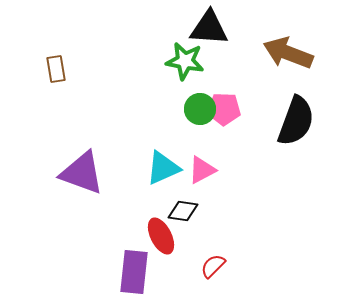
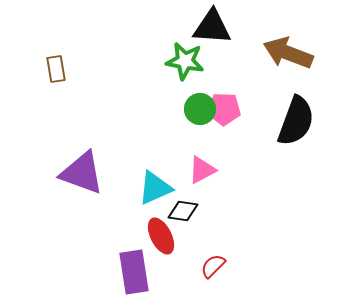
black triangle: moved 3 px right, 1 px up
cyan triangle: moved 8 px left, 20 px down
purple rectangle: rotated 15 degrees counterclockwise
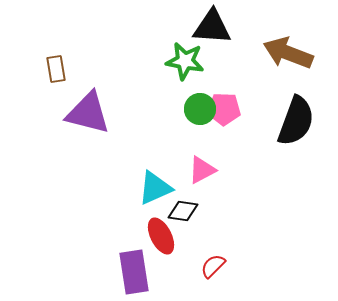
purple triangle: moved 6 px right, 60 px up; rotated 6 degrees counterclockwise
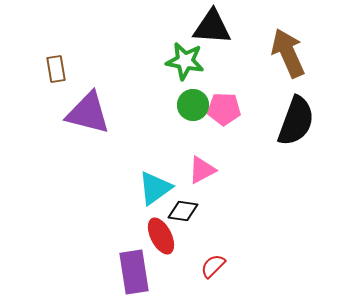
brown arrow: rotated 45 degrees clockwise
green circle: moved 7 px left, 4 px up
cyan triangle: rotated 12 degrees counterclockwise
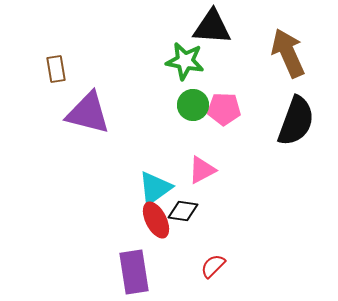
red ellipse: moved 5 px left, 16 px up
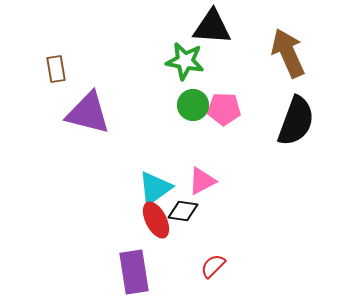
pink triangle: moved 11 px down
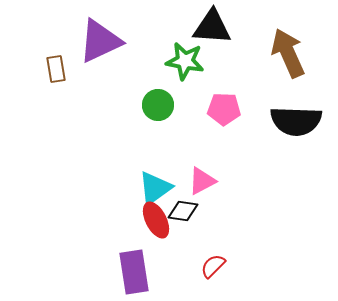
green circle: moved 35 px left
purple triangle: moved 12 px right, 72 px up; rotated 39 degrees counterclockwise
black semicircle: rotated 72 degrees clockwise
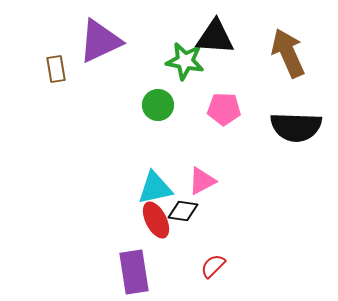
black triangle: moved 3 px right, 10 px down
black semicircle: moved 6 px down
cyan triangle: rotated 24 degrees clockwise
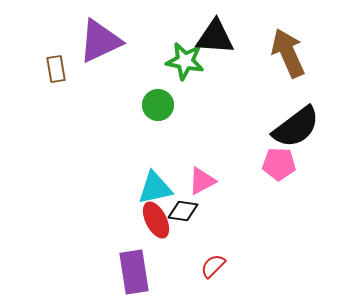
pink pentagon: moved 55 px right, 55 px down
black semicircle: rotated 39 degrees counterclockwise
